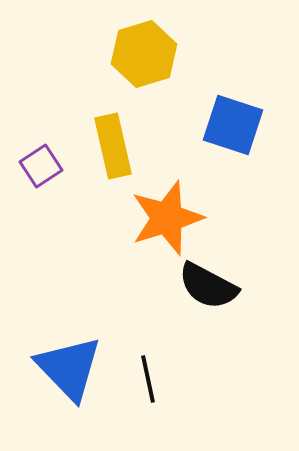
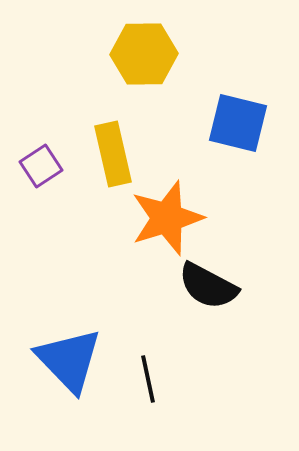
yellow hexagon: rotated 16 degrees clockwise
blue square: moved 5 px right, 2 px up; rotated 4 degrees counterclockwise
yellow rectangle: moved 8 px down
blue triangle: moved 8 px up
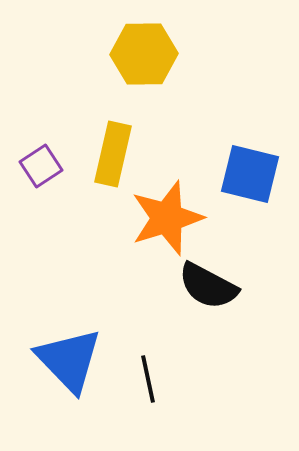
blue square: moved 12 px right, 51 px down
yellow rectangle: rotated 26 degrees clockwise
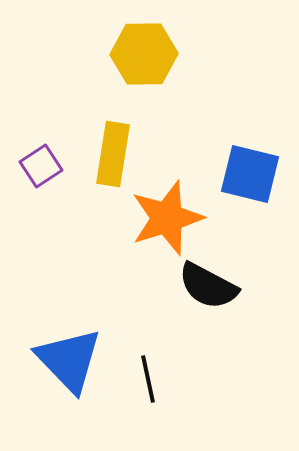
yellow rectangle: rotated 4 degrees counterclockwise
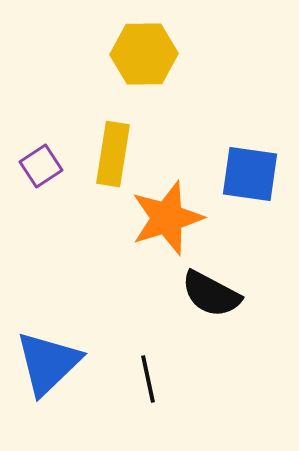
blue square: rotated 6 degrees counterclockwise
black semicircle: moved 3 px right, 8 px down
blue triangle: moved 21 px left, 3 px down; rotated 30 degrees clockwise
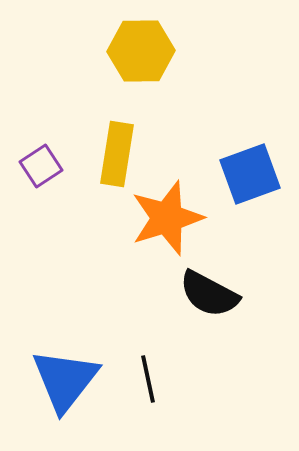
yellow hexagon: moved 3 px left, 3 px up
yellow rectangle: moved 4 px right
blue square: rotated 28 degrees counterclockwise
black semicircle: moved 2 px left
blue triangle: moved 17 px right, 17 px down; rotated 8 degrees counterclockwise
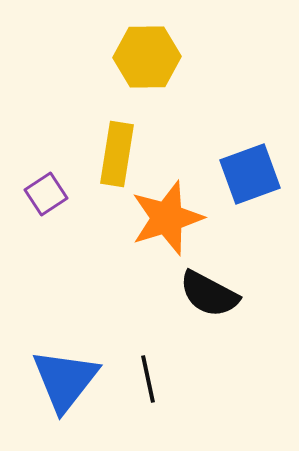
yellow hexagon: moved 6 px right, 6 px down
purple square: moved 5 px right, 28 px down
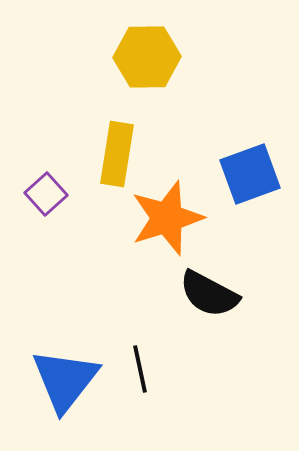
purple square: rotated 9 degrees counterclockwise
black line: moved 8 px left, 10 px up
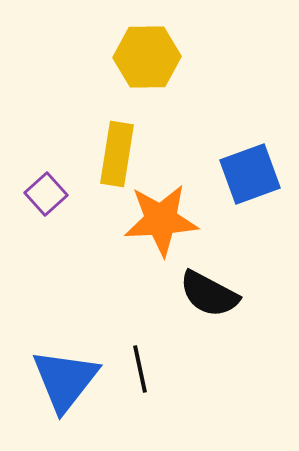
orange star: moved 6 px left, 2 px down; rotated 14 degrees clockwise
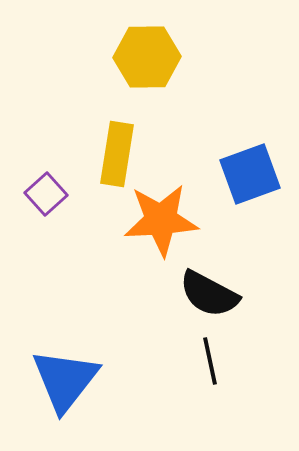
black line: moved 70 px right, 8 px up
